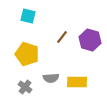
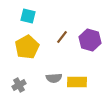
yellow pentagon: moved 7 px up; rotated 25 degrees clockwise
gray semicircle: moved 3 px right
gray cross: moved 6 px left, 2 px up; rotated 24 degrees clockwise
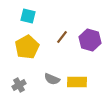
gray semicircle: moved 2 px left, 1 px down; rotated 28 degrees clockwise
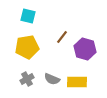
purple hexagon: moved 5 px left, 9 px down
yellow pentagon: rotated 20 degrees clockwise
gray cross: moved 8 px right, 6 px up
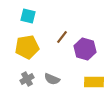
yellow rectangle: moved 17 px right
